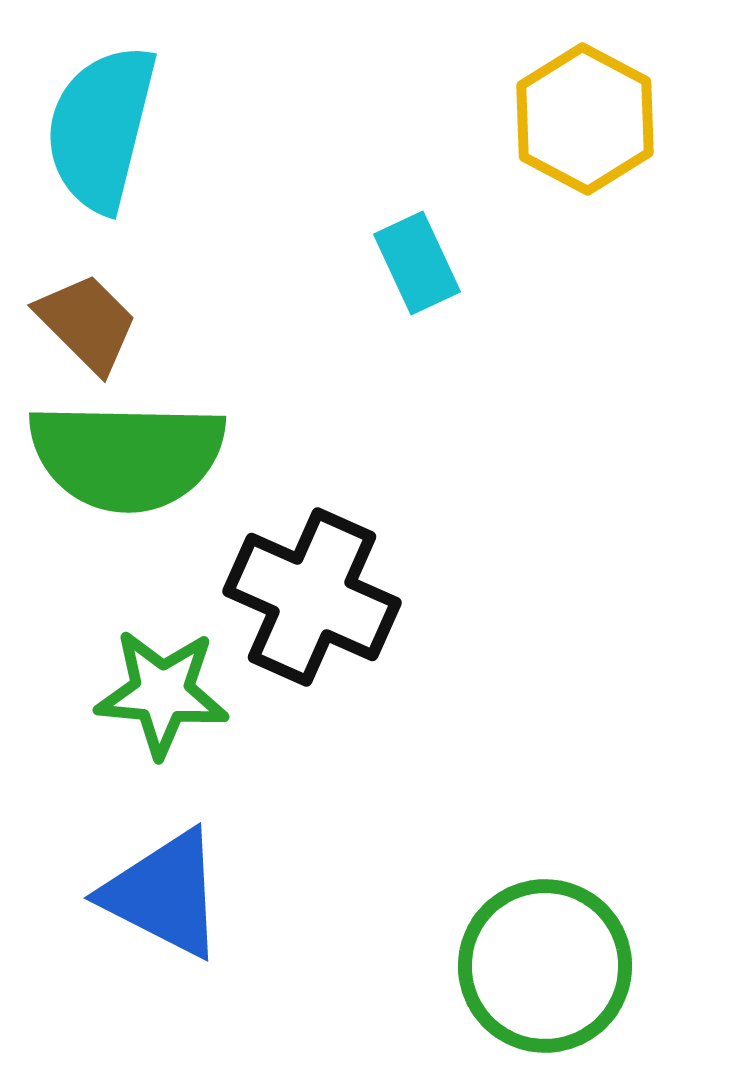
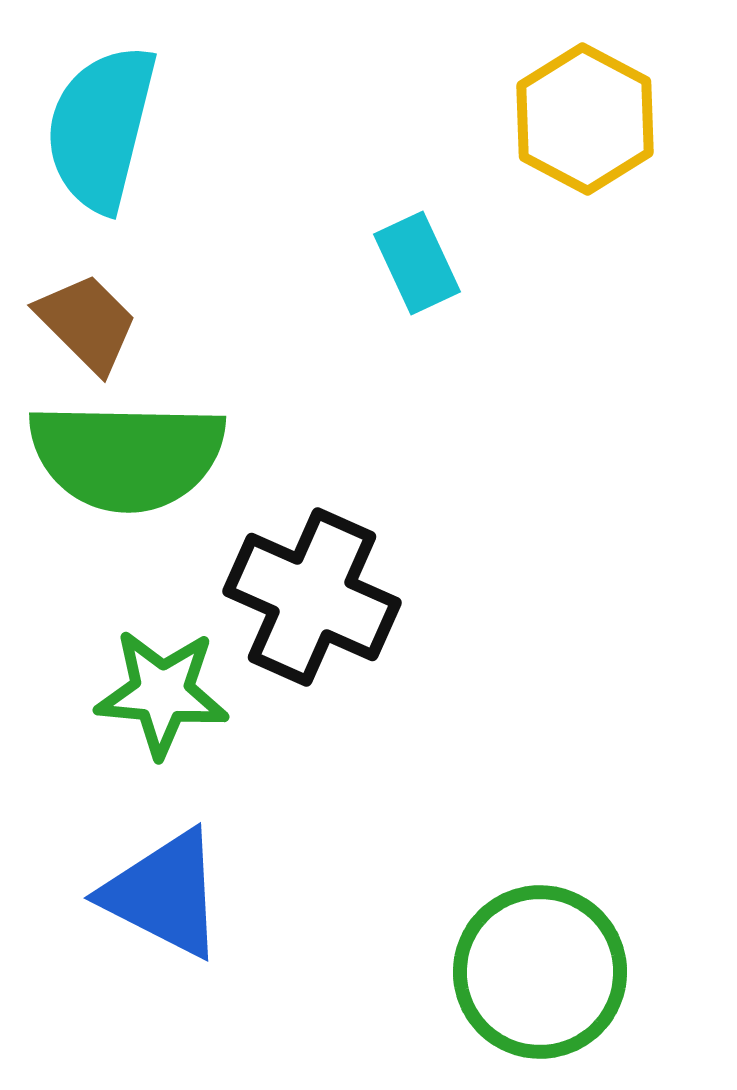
green circle: moved 5 px left, 6 px down
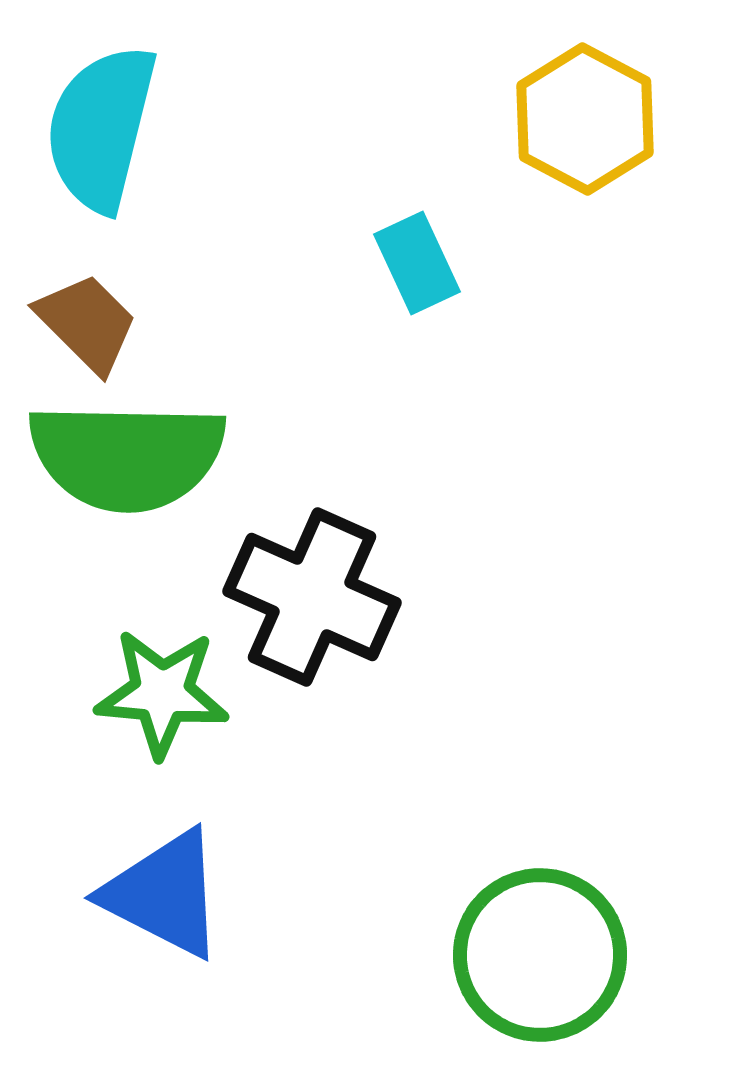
green circle: moved 17 px up
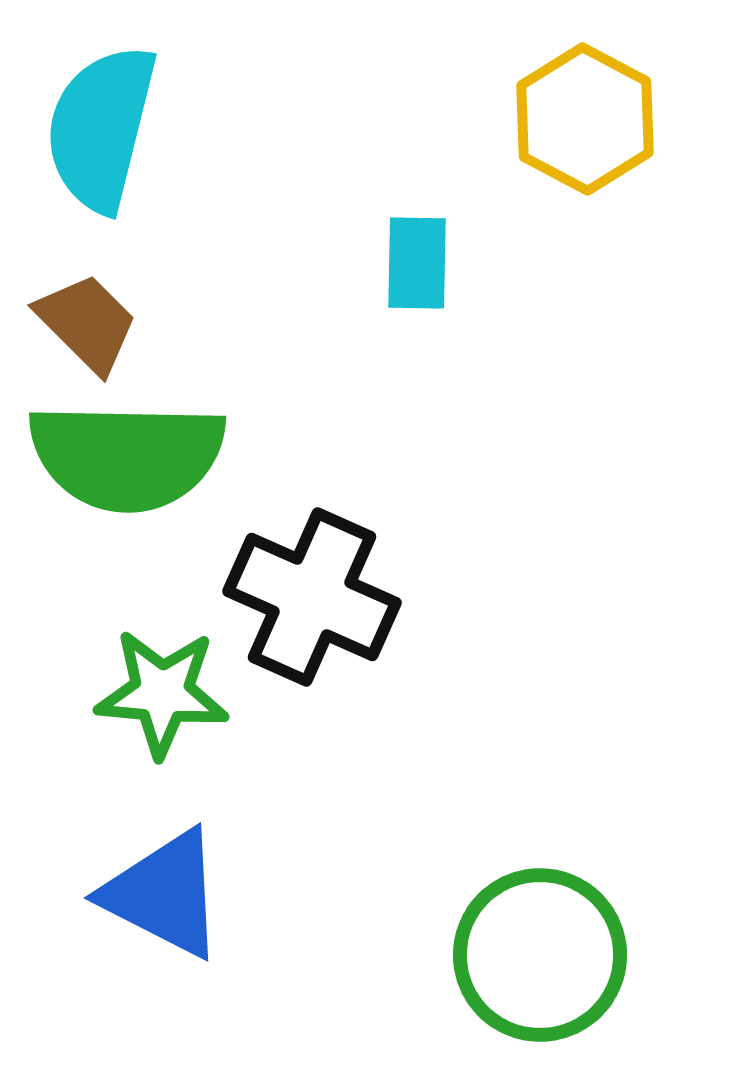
cyan rectangle: rotated 26 degrees clockwise
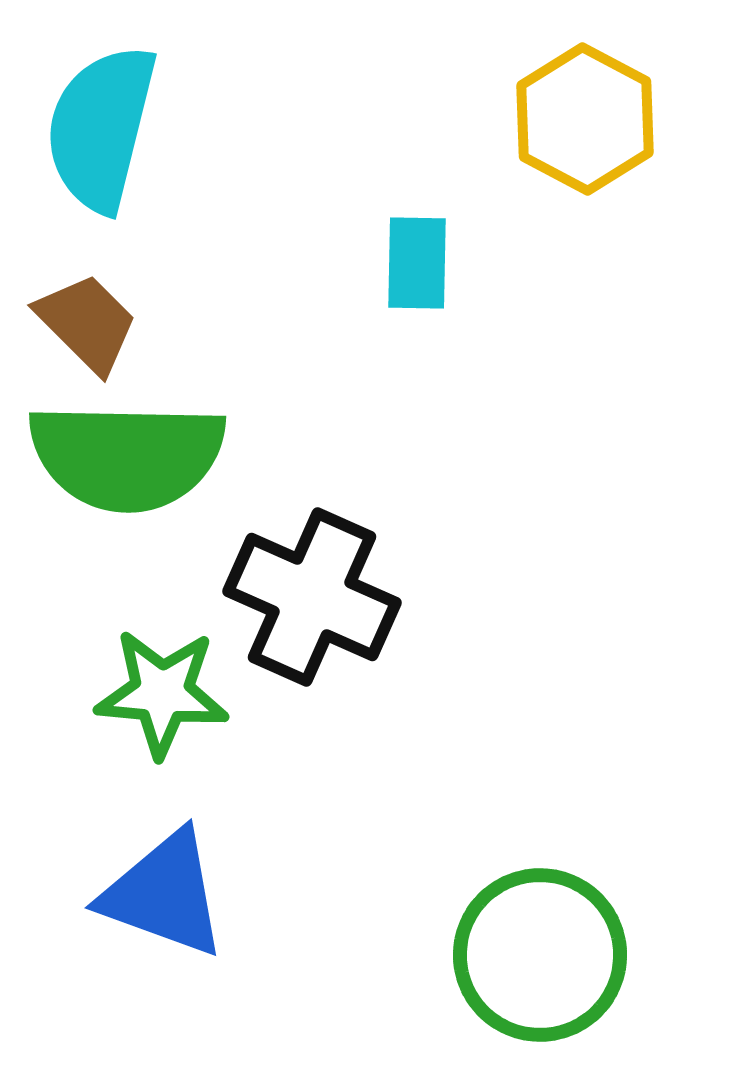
blue triangle: rotated 7 degrees counterclockwise
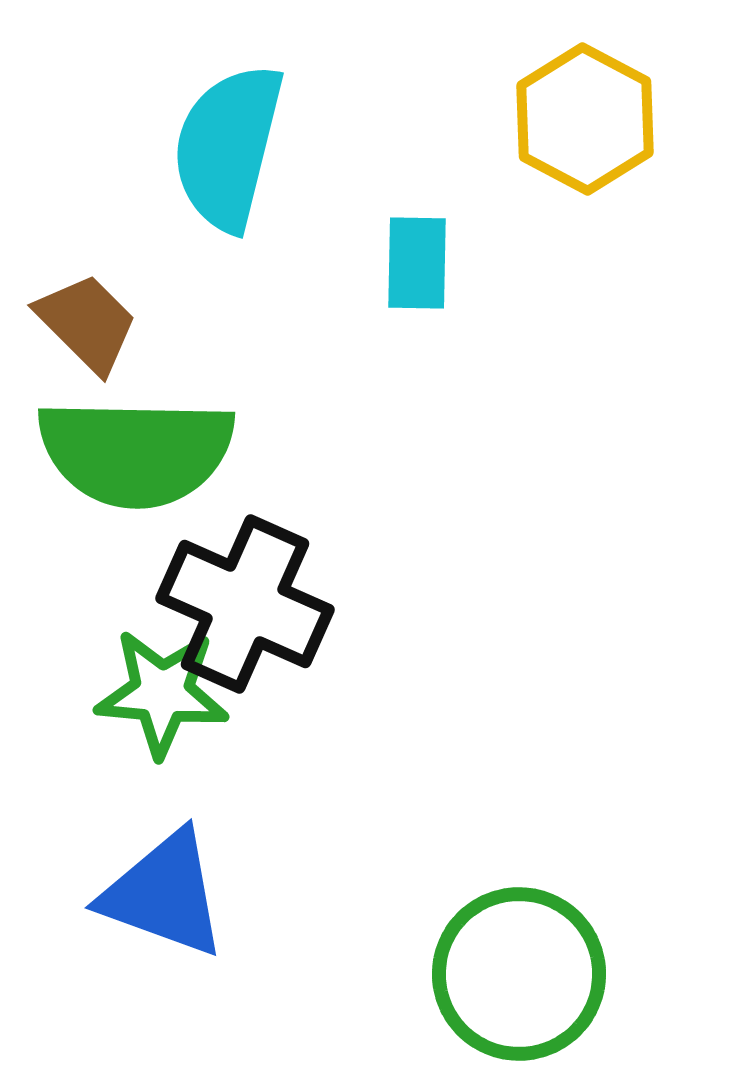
cyan semicircle: moved 127 px right, 19 px down
green semicircle: moved 9 px right, 4 px up
black cross: moved 67 px left, 7 px down
green circle: moved 21 px left, 19 px down
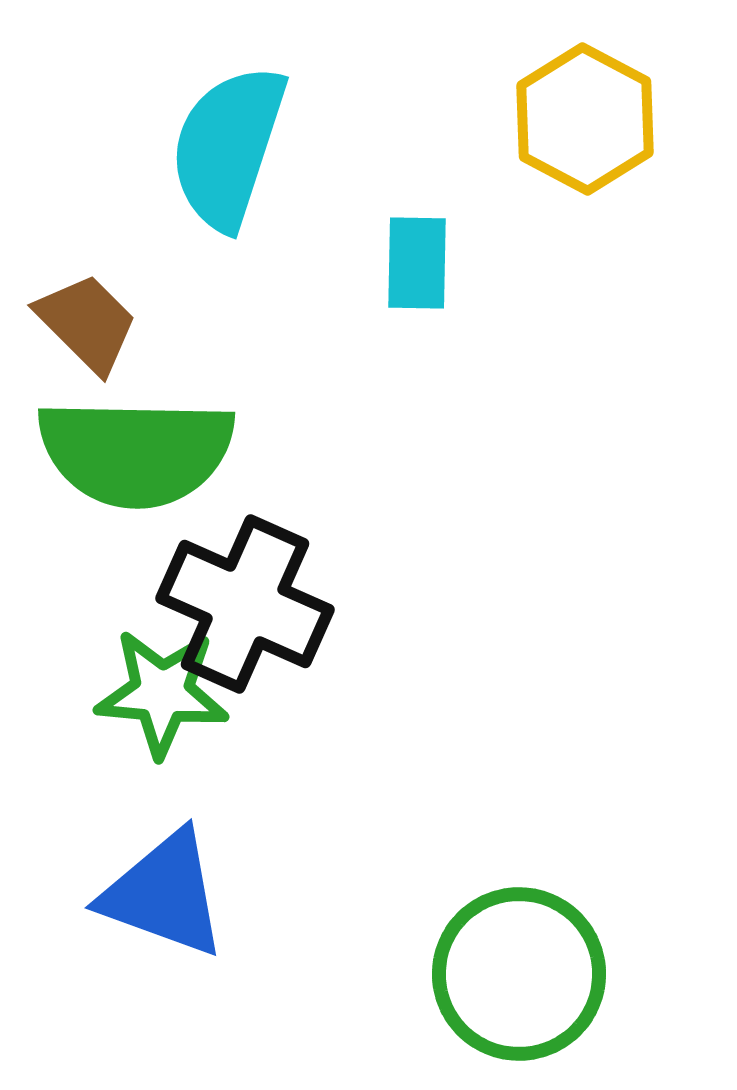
cyan semicircle: rotated 4 degrees clockwise
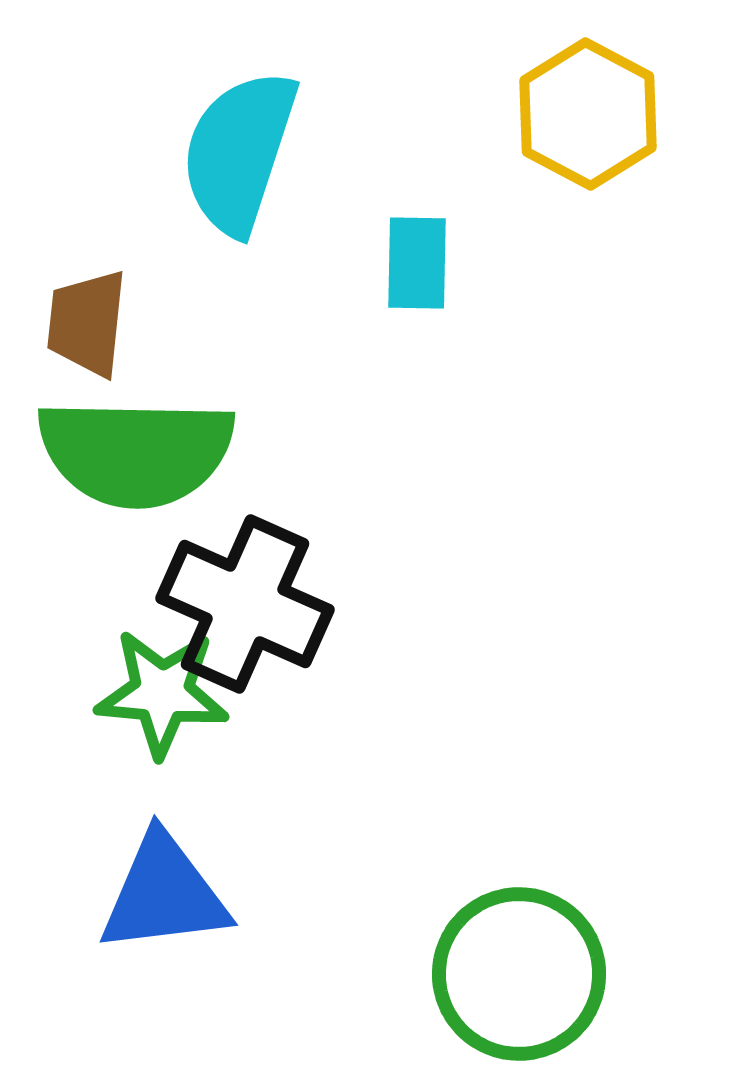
yellow hexagon: moved 3 px right, 5 px up
cyan semicircle: moved 11 px right, 5 px down
brown trapezoid: rotated 129 degrees counterclockwise
blue triangle: rotated 27 degrees counterclockwise
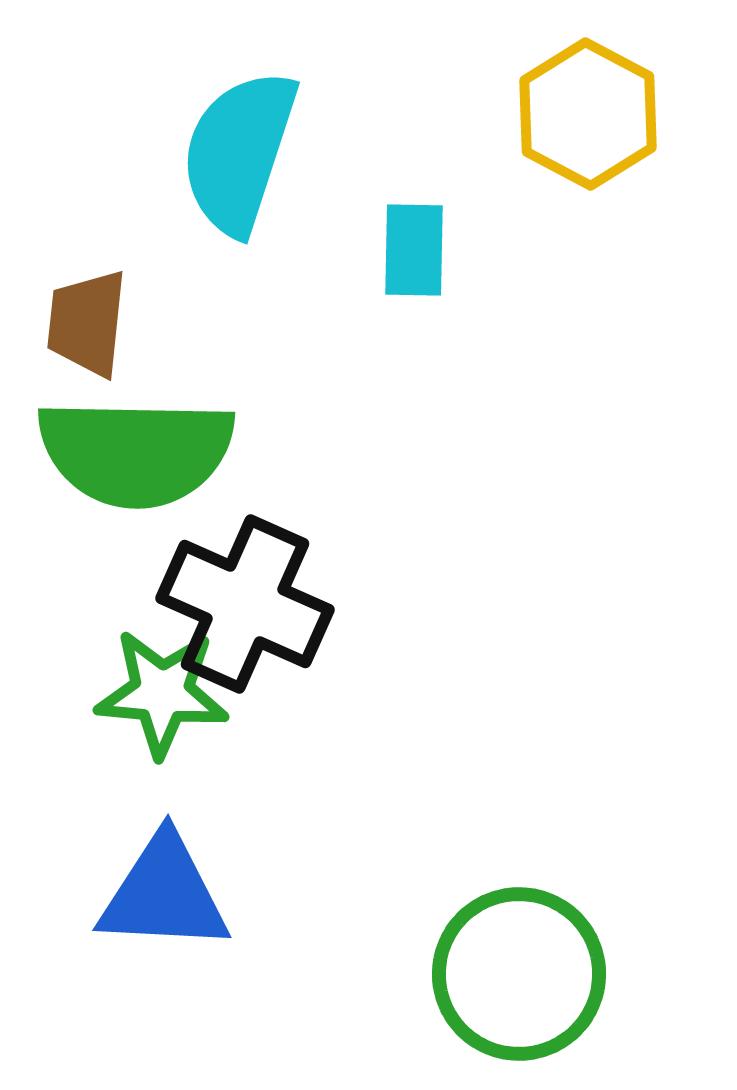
cyan rectangle: moved 3 px left, 13 px up
blue triangle: rotated 10 degrees clockwise
